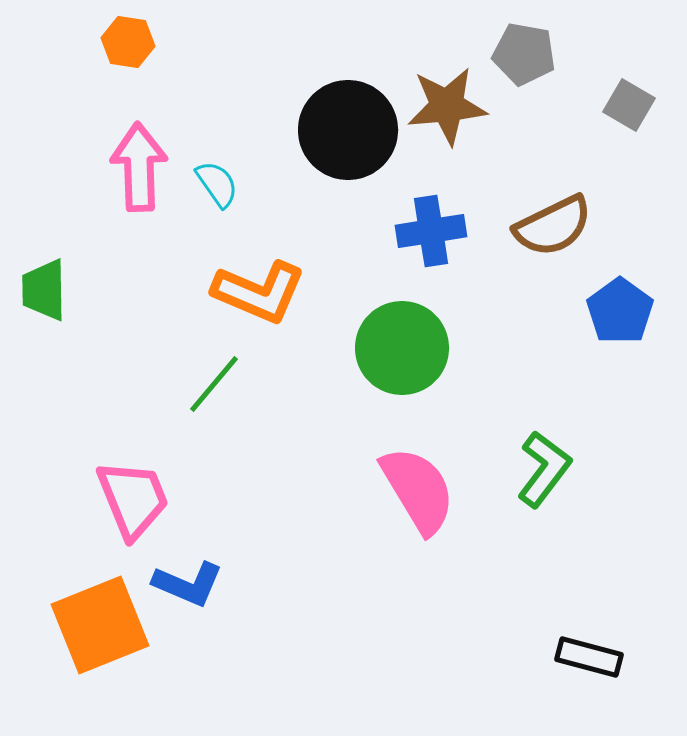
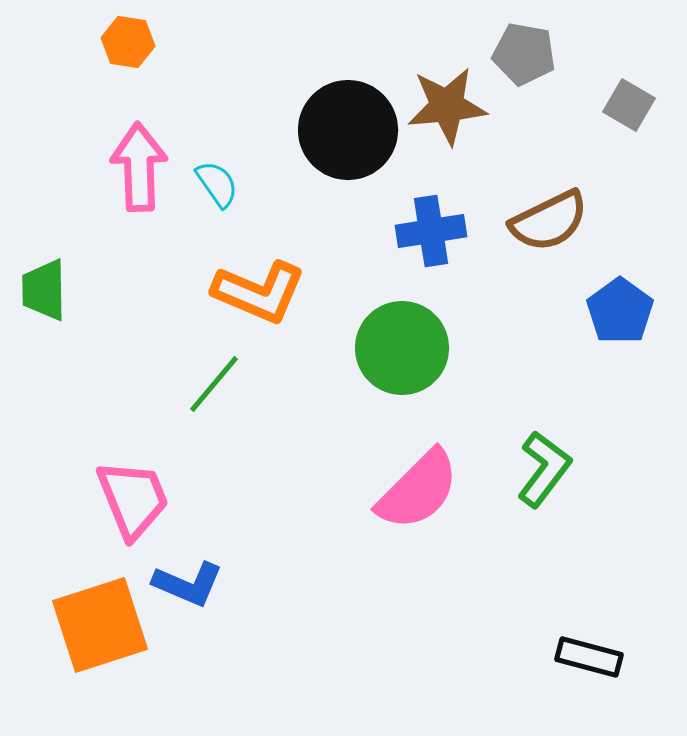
brown semicircle: moved 4 px left, 5 px up
pink semicircle: rotated 76 degrees clockwise
orange square: rotated 4 degrees clockwise
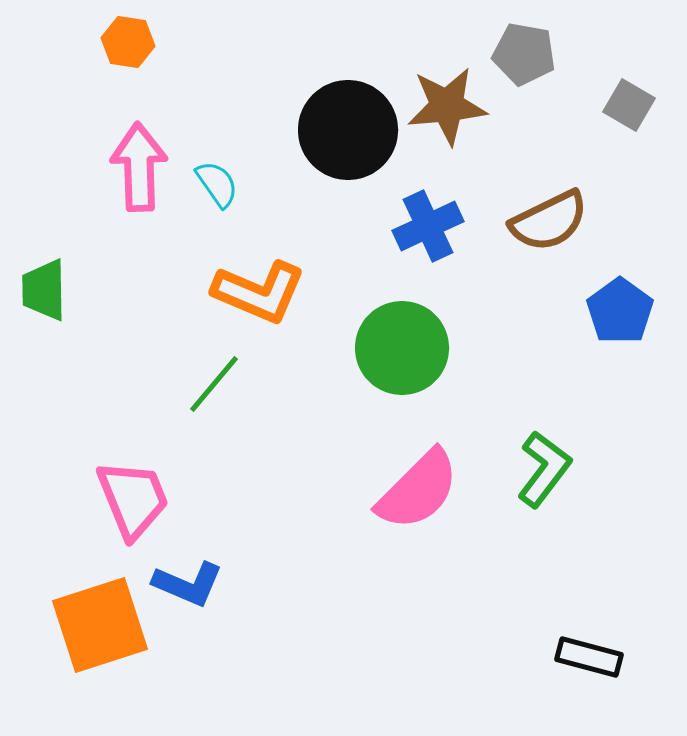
blue cross: moved 3 px left, 5 px up; rotated 16 degrees counterclockwise
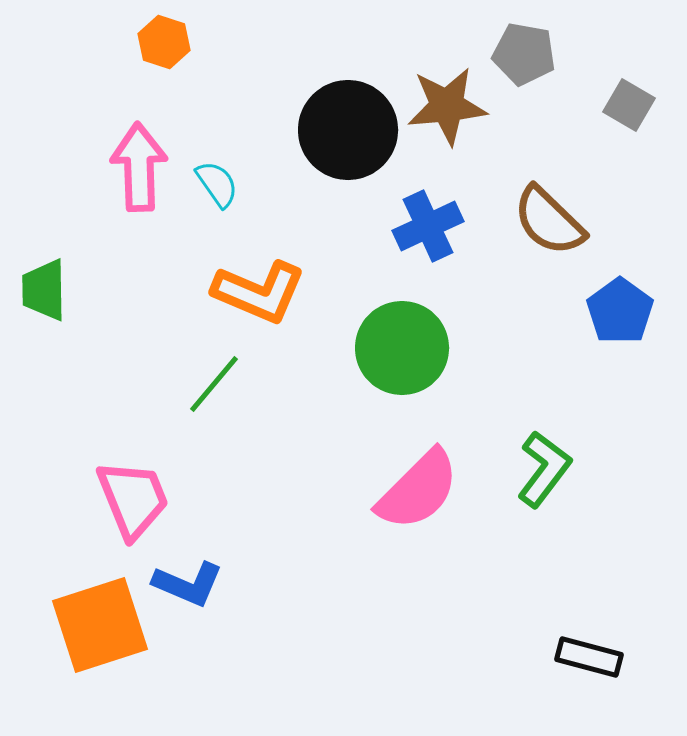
orange hexagon: moved 36 px right; rotated 9 degrees clockwise
brown semicircle: rotated 70 degrees clockwise
